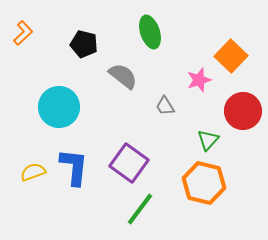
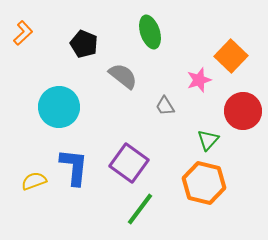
black pentagon: rotated 8 degrees clockwise
yellow semicircle: moved 1 px right, 9 px down
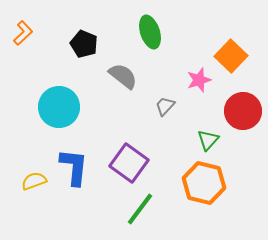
gray trapezoid: rotated 75 degrees clockwise
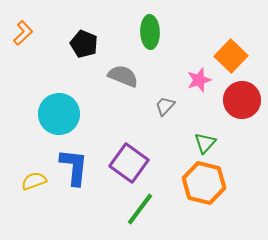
green ellipse: rotated 16 degrees clockwise
gray semicircle: rotated 16 degrees counterclockwise
cyan circle: moved 7 px down
red circle: moved 1 px left, 11 px up
green triangle: moved 3 px left, 3 px down
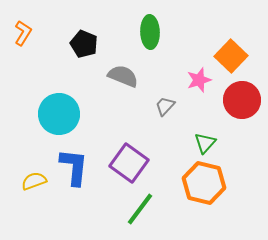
orange L-shape: rotated 15 degrees counterclockwise
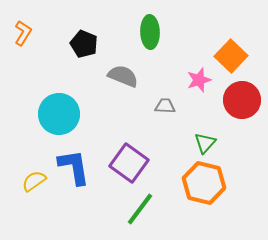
gray trapezoid: rotated 50 degrees clockwise
blue L-shape: rotated 15 degrees counterclockwise
yellow semicircle: rotated 15 degrees counterclockwise
